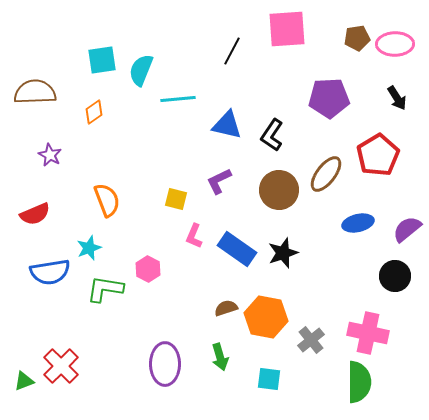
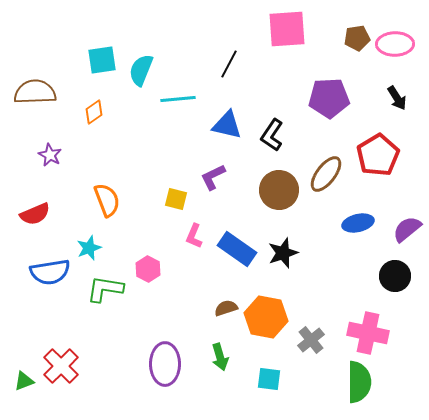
black line at (232, 51): moved 3 px left, 13 px down
purple L-shape at (219, 181): moved 6 px left, 4 px up
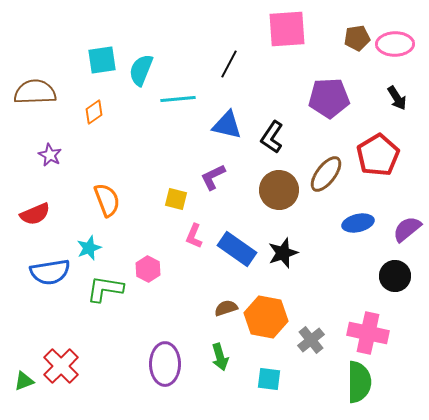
black L-shape at (272, 135): moved 2 px down
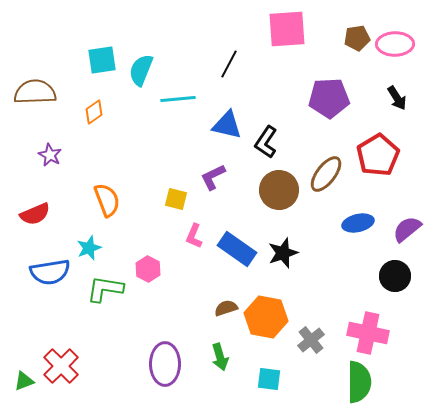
black L-shape at (272, 137): moved 6 px left, 5 px down
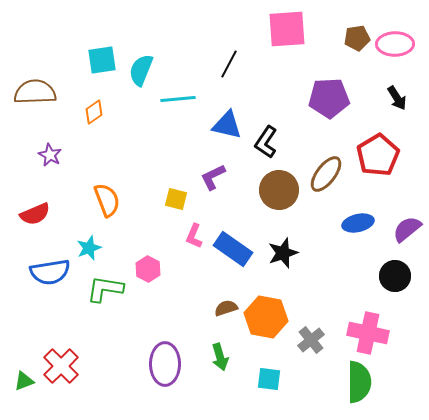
blue rectangle at (237, 249): moved 4 px left
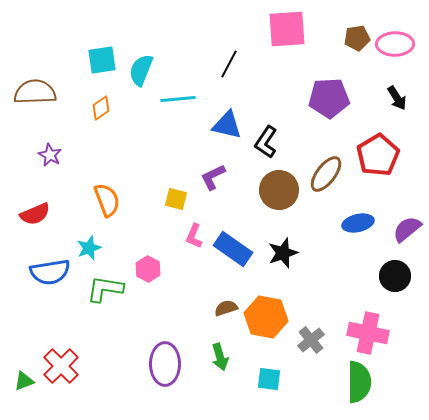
orange diamond at (94, 112): moved 7 px right, 4 px up
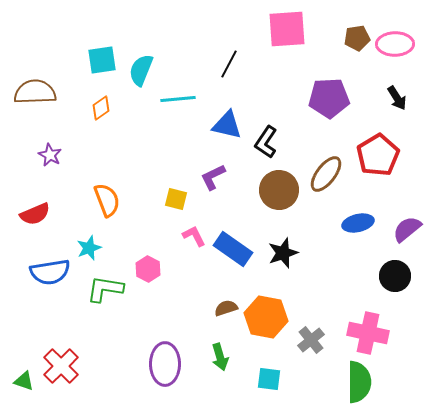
pink L-shape at (194, 236): rotated 130 degrees clockwise
green triangle at (24, 381): rotated 40 degrees clockwise
